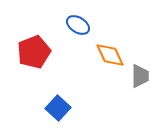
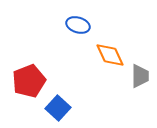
blue ellipse: rotated 15 degrees counterclockwise
red pentagon: moved 5 px left, 29 px down
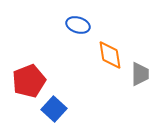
orange diamond: rotated 16 degrees clockwise
gray trapezoid: moved 2 px up
blue square: moved 4 px left, 1 px down
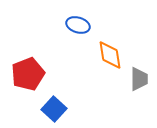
gray trapezoid: moved 1 px left, 5 px down
red pentagon: moved 1 px left, 7 px up
